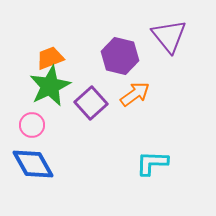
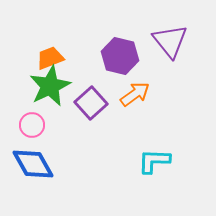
purple triangle: moved 1 px right, 5 px down
cyan L-shape: moved 2 px right, 2 px up
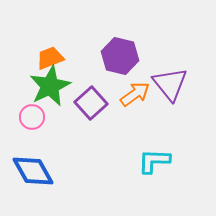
purple triangle: moved 43 px down
pink circle: moved 8 px up
blue diamond: moved 7 px down
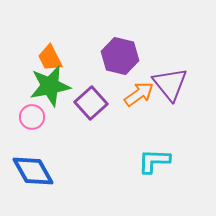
orange trapezoid: rotated 96 degrees counterclockwise
green star: rotated 15 degrees clockwise
orange arrow: moved 4 px right
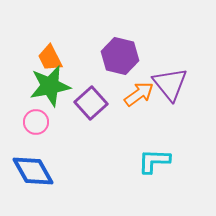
pink circle: moved 4 px right, 5 px down
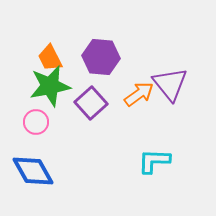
purple hexagon: moved 19 px left, 1 px down; rotated 9 degrees counterclockwise
